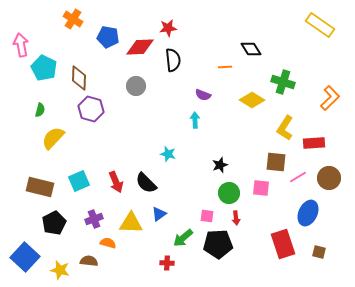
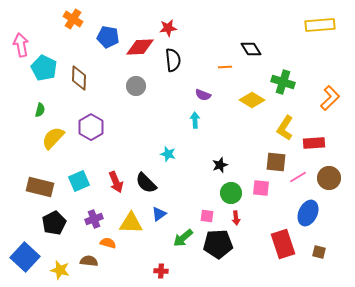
yellow rectangle at (320, 25): rotated 40 degrees counterclockwise
purple hexagon at (91, 109): moved 18 px down; rotated 15 degrees clockwise
green circle at (229, 193): moved 2 px right
red cross at (167, 263): moved 6 px left, 8 px down
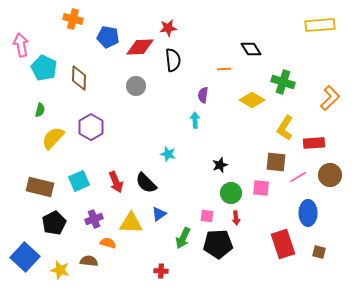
orange cross at (73, 19): rotated 18 degrees counterclockwise
orange line at (225, 67): moved 1 px left, 2 px down
purple semicircle at (203, 95): rotated 77 degrees clockwise
brown circle at (329, 178): moved 1 px right, 3 px up
blue ellipse at (308, 213): rotated 25 degrees counterclockwise
green arrow at (183, 238): rotated 25 degrees counterclockwise
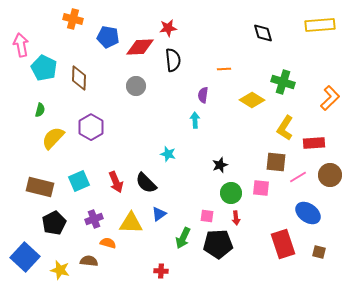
black diamond at (251, 49): moved 12 px right, 16 px up; rotated 15 degrees clockwise
blue ellipse at (308, 213): rotated 55 degrees counterclockwise
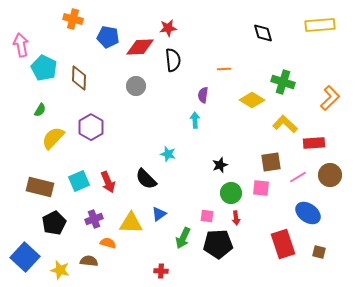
green semicircle at (40, 110): rotated 16 degrees clockwise
yellow L-shape at (285, 128): moved 4 px up; rotated 100 degrees clockwise
brown square at (276, 162): moved 5 px left; rotated 15 degrees counterclockwise
red arrow at (116, 182): moved 8 px left
black semicircle at (146, 183): moved 4 px up
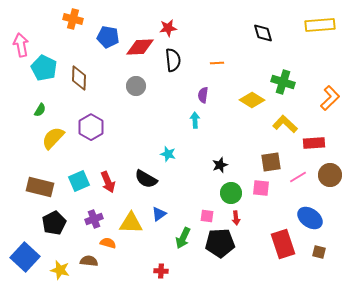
orange line at (224, 69): moved 7 px left, 6 px up
black semicircle at (146, 179): rotated 15 degrees counterclockwise
blue ellipse at (308, 213): moved 2 px right, 5 px down
black pentagon at (218, 244): moved 2 px right, 1 px up
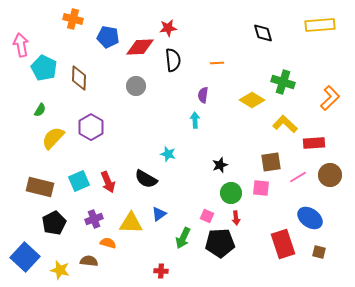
pink square at (207, 216): rotated 16 degrees clockwise
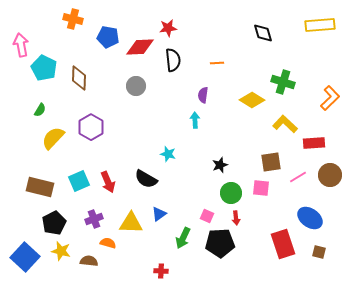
yellow star at (60, 270): moved 1 px right, 19 px up
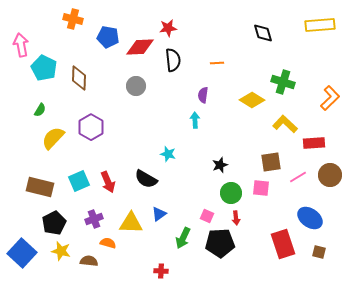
blue square at (25, 257): moved 3 px left, 4 px up
